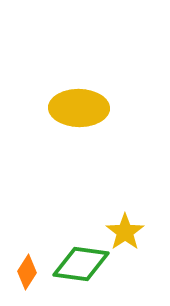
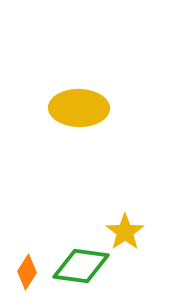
green diamond: moved 2 px down
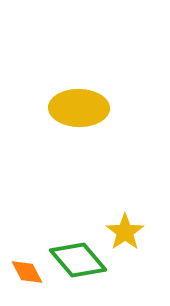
green diamond: moved 3 px left, 6 px up; rotated 42 degrees clockwise
orange diamond: rotated 60 degrees counterclockwise
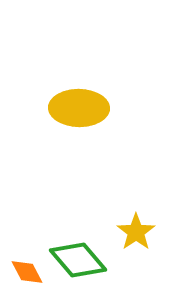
yellow star: moved 11 px right
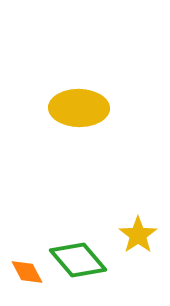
yellow star: moved 2 px right, 3 px down
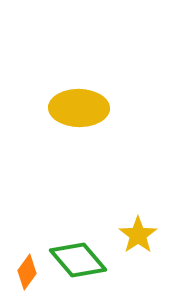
orange diamond: rotated 64 degrees clockwise
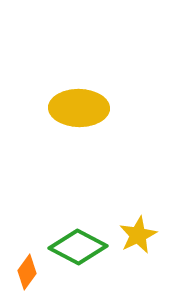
yellow star: rotated 9 degrees clockwise
green diamond: moved 13 px up; rotated 22 degrees counterclockwise
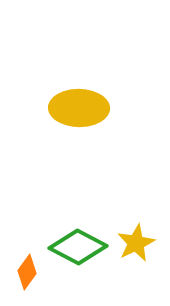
yellow star: moved 2 px left, 8 px down
